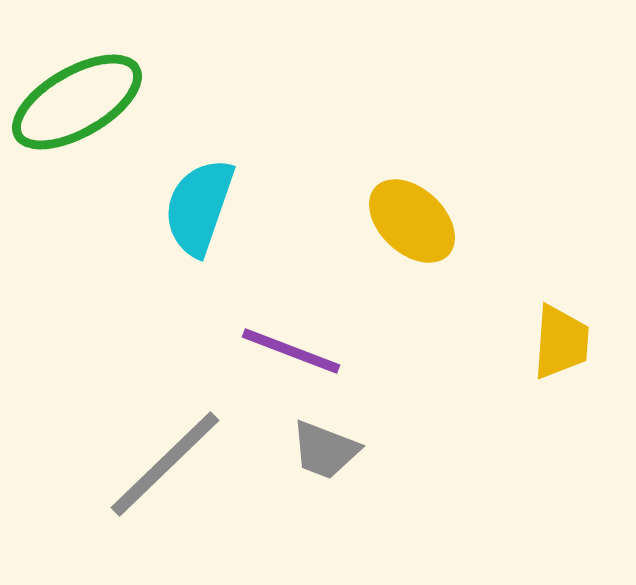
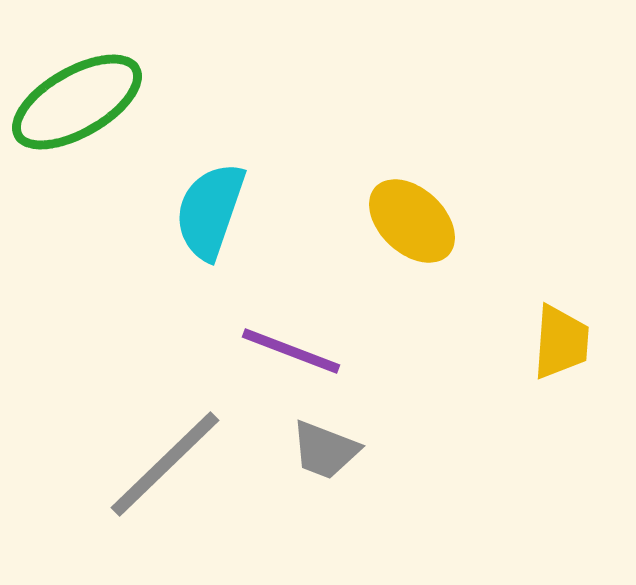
cyan semicircle: moved 11 px right, 4 px down
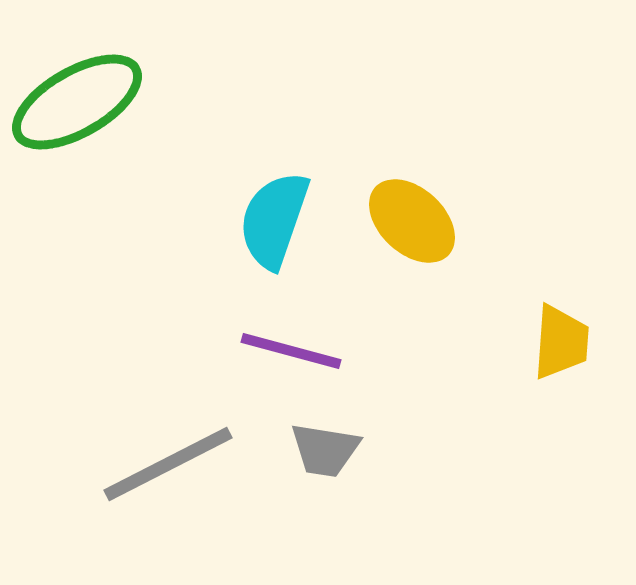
cyan semicircle: moved 64 px right, 9 px down
purple line: rotated 6 degrees counterclockwise
gray trapezoid: rotated 12 degrees counterclockwise
gray line: moved 3 px right; rotated 17 degrees clockwise
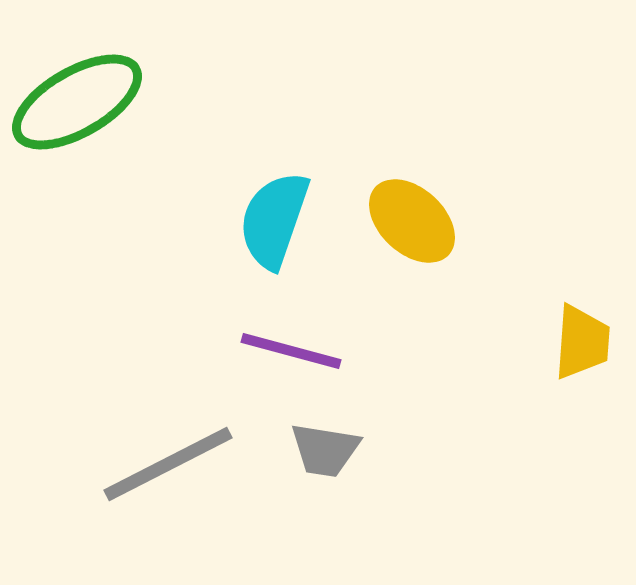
yellow trapezoid: moved 21 px right
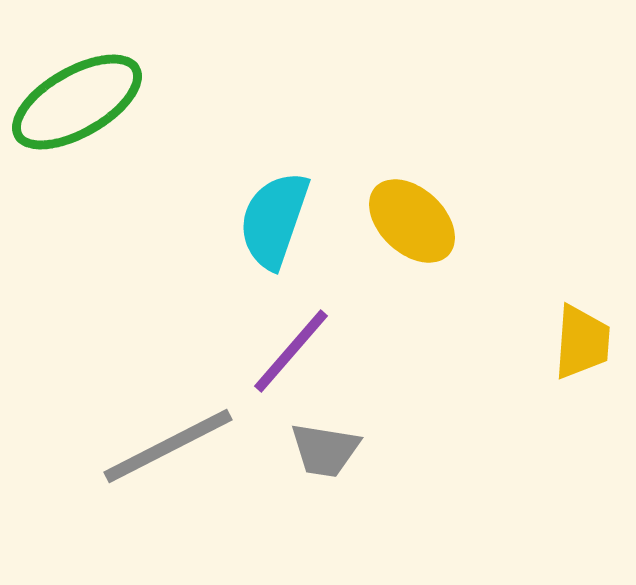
purple line: rotated 64 degrees counterclockwise
gray line: moved 18 px up
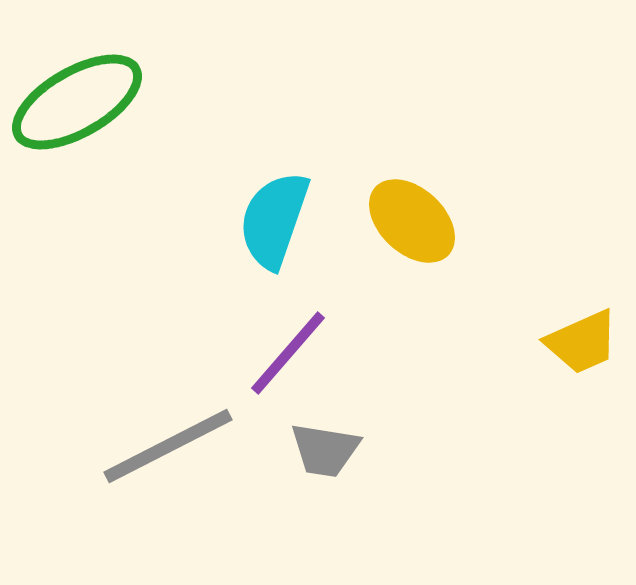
yellow trapezoid: rotated 62 degrees clockwise
purple line: moved 3 px left, 2 px down
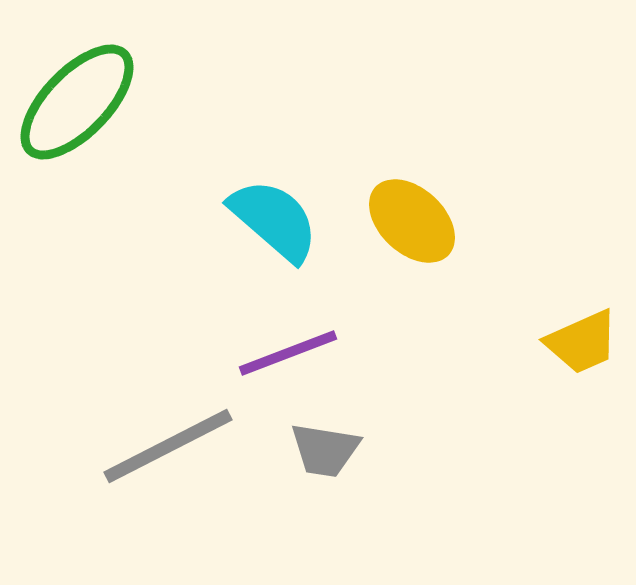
green ellipse: rotated 16 degrees counterclockwise
cyan semicircle: rotated 112 degrees clockwise
purple line: rotated 28 degrees clockwise
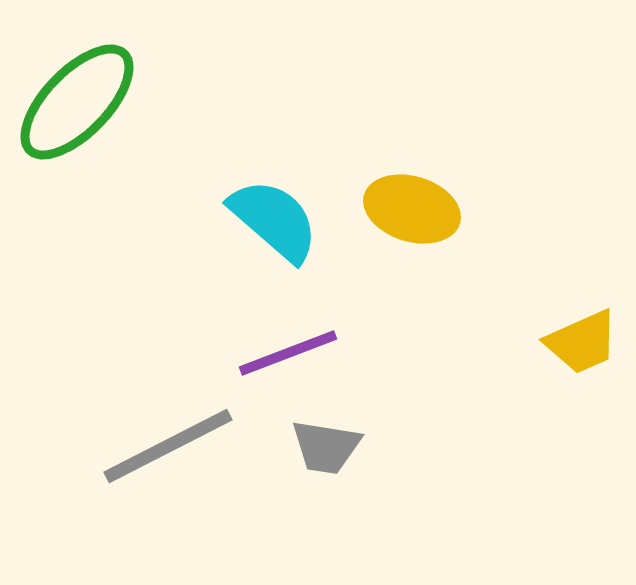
yellow ellipse: moved 12 px up; rotated 26 degrees counterclockwise
gray trapezoid: moved 1 px right, 3 px up
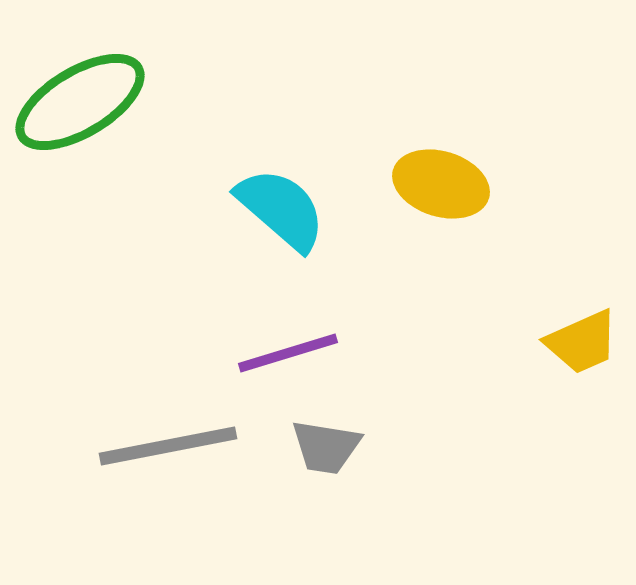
green ellipse: moved 3 px right; rotated 15 degrees clockwise
yellow ellipse: moved 29 px right, 25 px up
cyan semicircle: moved 7 px right, 11 px up
purple line: rotated 4 degrees clockwise
gray line: rotated 16 degrees clockwise
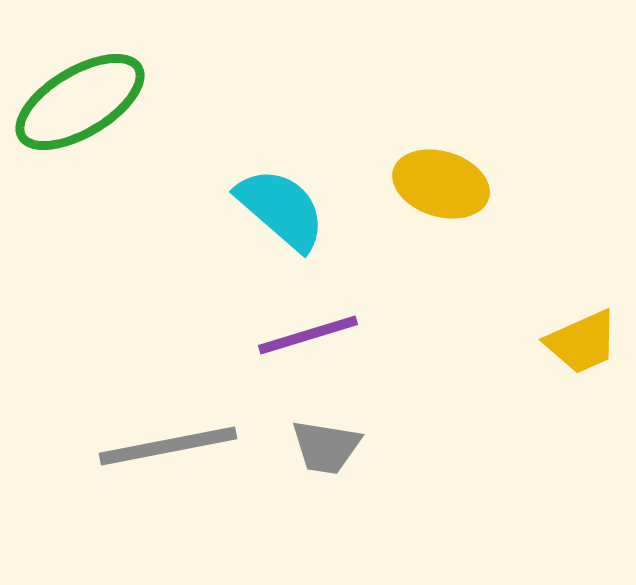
purple line: moved 20 px right, 18 px up
